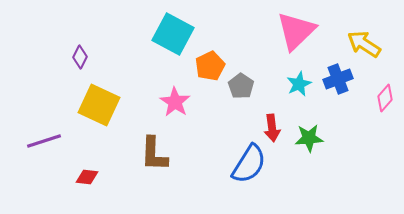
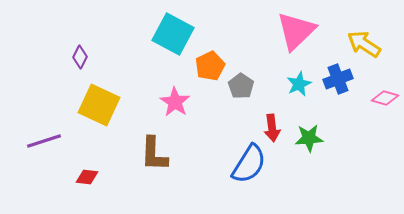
pink diamond: rotated 64 degrees clockwise
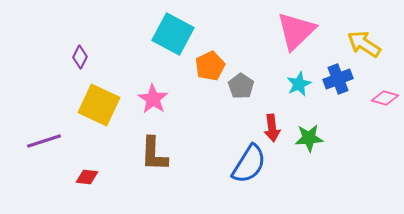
pink star: moved 22 px left, 3 px up
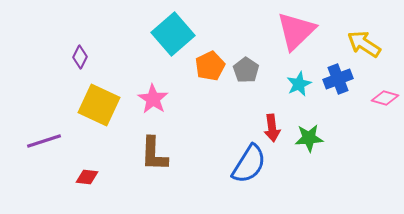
cyan square: rotated 21 degrees clockwise
gray pentagon: moved 5 px right, 16 px up
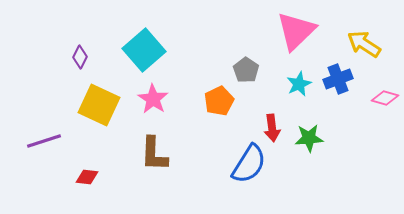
cyan square: moved 29 px left, 16 px down
orange pentagon: moved 9 px right, 35 px down
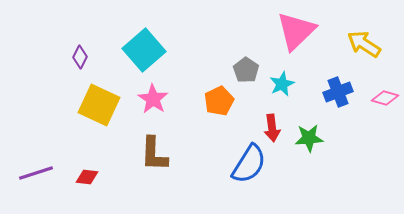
blue cross: moved 13 px down
cyan star: moved 17 px left
purple line: moved 8 px left, 32 px down
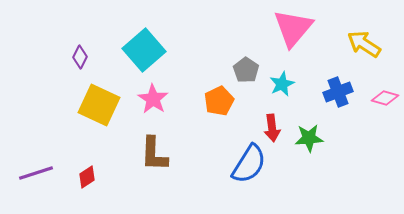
pink triangle: moved 3 px left, 3 px up; rotated 6 degrees counterclockwise
red diamond: rotated 40 degrees counterclockwise
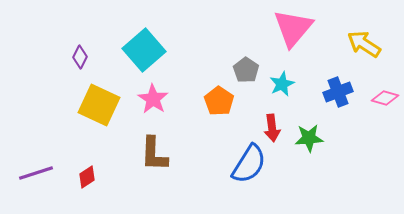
orange pentagon: rotated 12 degrees counterclockwise
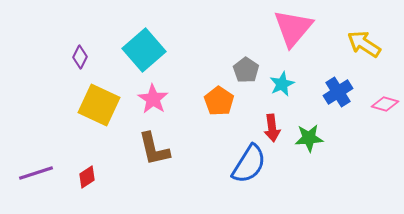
blue cross: rotated 12 degrees counterclockwise
pink diamond: moved 6 px down
brown L-shape: moved 5 px up; rotated 15 degrees counterclockwise
